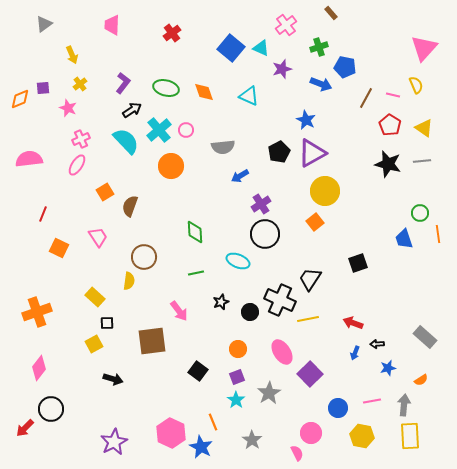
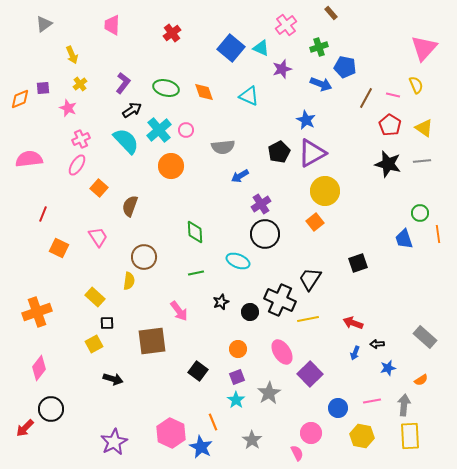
orange square at (105, 192): moved 6 px left, 4 px up; rotated 18 degrees counterclockwise
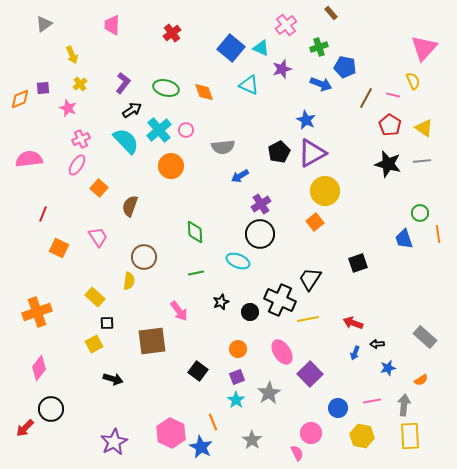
yellow semicircle at (416, 85): moved 3 px left, 4 px up
cyan triangle at (249, 96): moved 11 px up
black circle at (265, 234): moved 5 px left
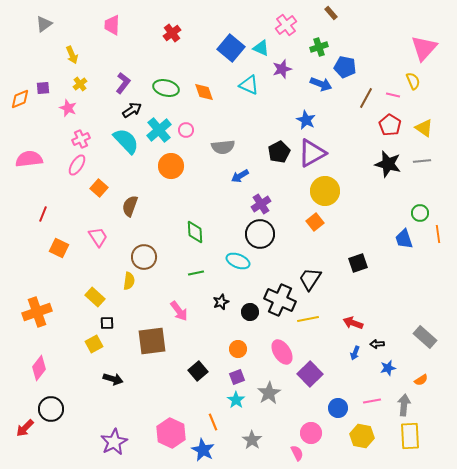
black square at (198, 371): rotated 12 degrees clockwise
blue star at (201, 447): moved 2 px right, 3 px down
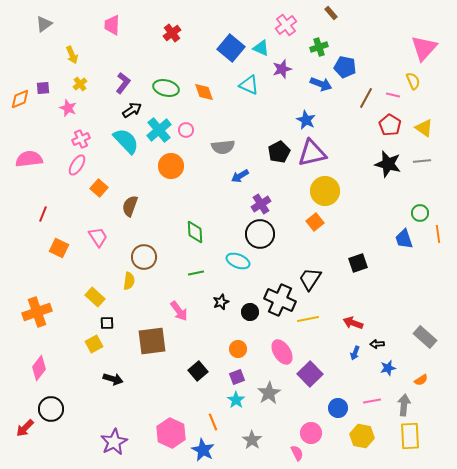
purple triangle at (312, 153): rotated 16 degrees clockwise
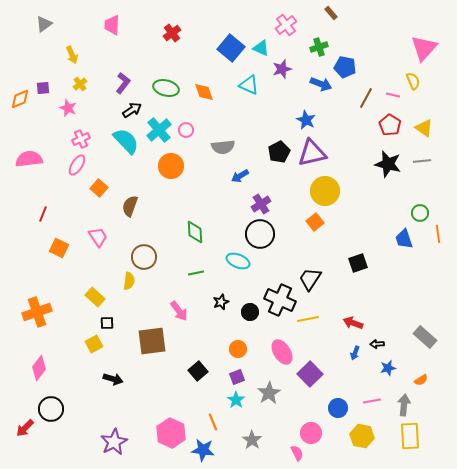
blue star at (203, 450): rotated 20 degrees counterclockwise
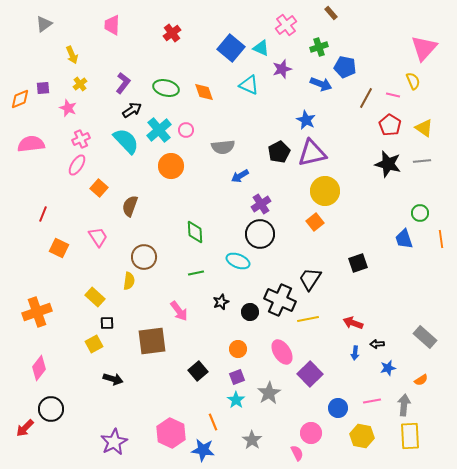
pink semicircle at (29, 159): moved 2 px right, 15 px up
orange line at (438, 234): moved 3 px right, 5 px down
blue arrow at (355, 353): rotated 16 degrees counterclockwise
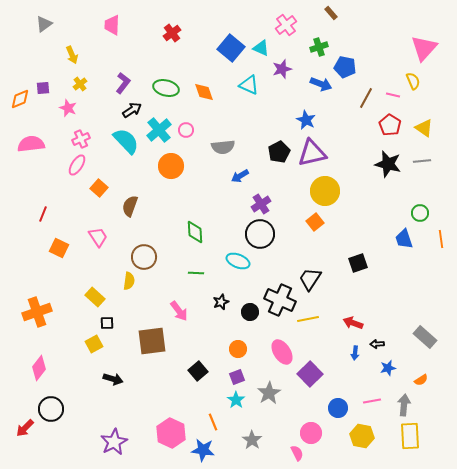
green line at (196, 273): rotated 14 degrees clockwise
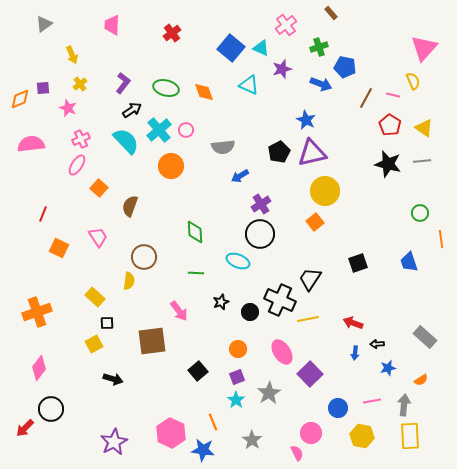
blue trapezoid at (404, 239): moved 5 px right, 23 px down
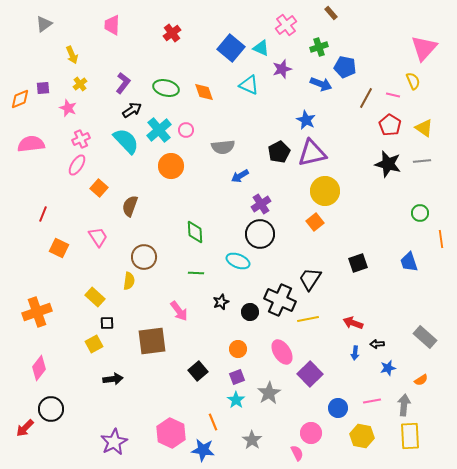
black arrow at (113, 379): rotated 24 degrees counterclockwise
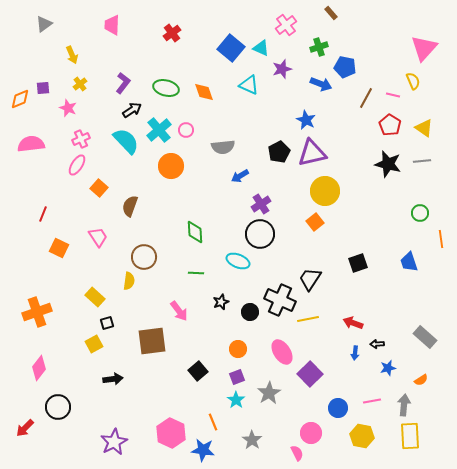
black square at (107, 323): rotated 16 degrees counterclockwise
black circle at (51, 409): moved 7 px right, 2 px up
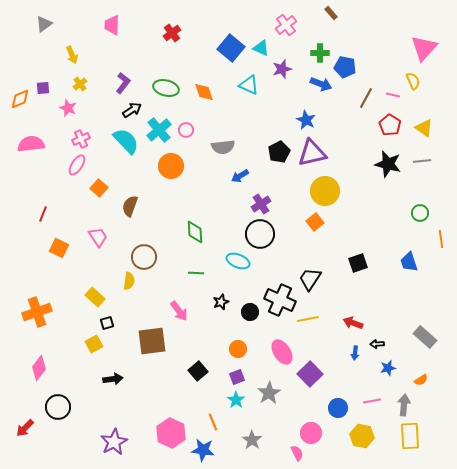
green cross at (319, 47): moved 1 px right, 6 px down; rotated 18 degrees clockwise
